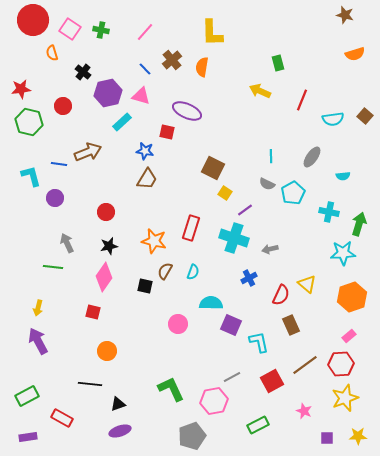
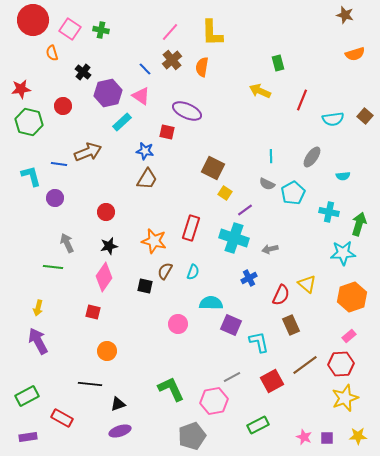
pink line at (145, 32): moved 25 px right
pink triangle at (141, 96): rotated 18 degrees clockwise
pink star at (304, 411): moved 26 px down
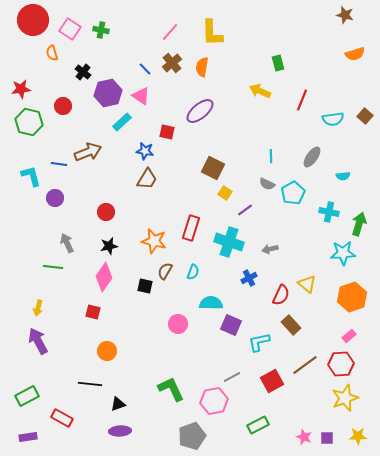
brown cross at (172, 60): moved 3 px down
purple ellipse at (187, 111): moved 13 px right; rotated 64 degrees counterclockwise
cyan cross at (234, 238): moved 5 px left, 4 px down
brown rectangle at (291, 325): rotated 18 degrees counterclockwise
cyan L-shape at (259, 342): rotated 90 degrees counterclockwise
purple ellipse at (120, 431): rotated 15 degrees clockwise
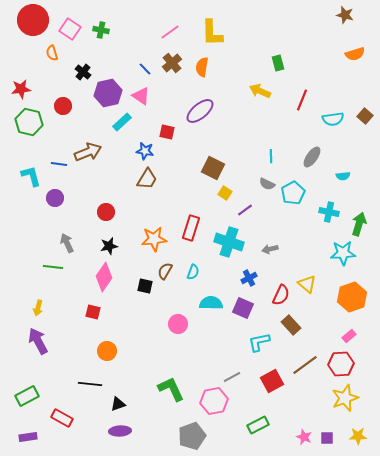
pink line at (170, 32): rotated 12 degrees clockwise
orange star at (154, 241): moved 2 px up; rotated 20 degrees counterclockwise
purple square at (231, 325): moved 12 px right, 17 px up
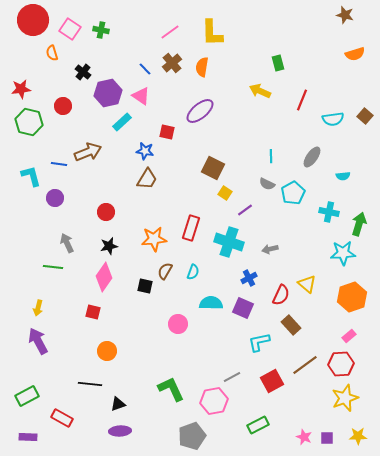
purple rectangle at (28, 437): rotated 12 degrees clockwise
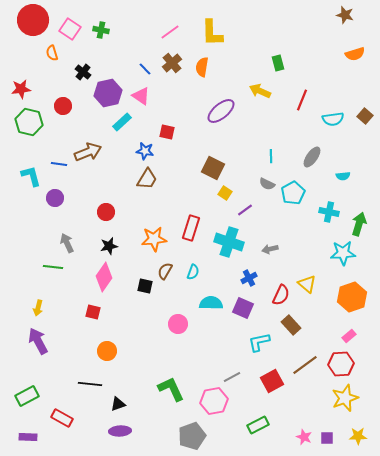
purple ellipse at (200, 111): moved 21 px right
